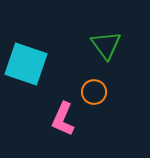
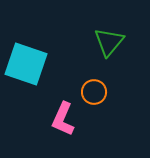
green triangle: moved 3 px right, 3 px up; rotated 16 degrees clockwise
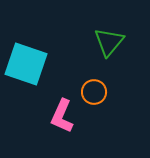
pink L-shape: moved 1 px left, 3 px up
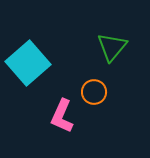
green triangle: moved 3 px right, 5 px down
cyan square: moved 2 px right, 1 px up; rotated 30 degrees clockwise
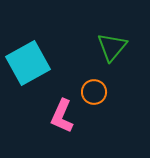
cyan square: rotated 12 degrees clockwise
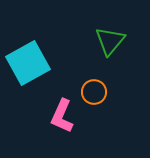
green triangle: moved 2 px left, 6 px up
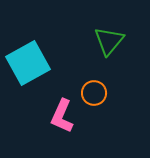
green triangle: moved 1 px left
orange circle: moved 1 px down
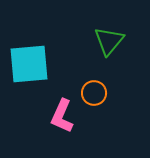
cyan square: moved 1 px right, 1 px down; rotated 24 degrees clockwise
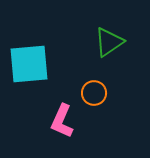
green triangle: moved 1 px down; rotated 16 degrees clockwise
pink L-shape: moved 5 px down
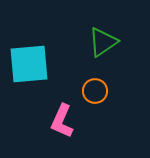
green triangle: moved 6 px left
orange circle: moved 1 px right, 2 px up
